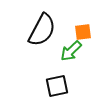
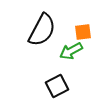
green arrow: rotated 15 degrees clockwise
black square: rotated 15 degrees counterclockwise
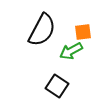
black square: rotated 30 degrees counterclockwise
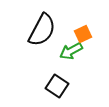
orange square: moved 2 px down; rotated 18 degrees counterclockwise
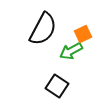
black semicircle: moved 1 px right, 1 px up
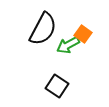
orange square: rotated 30 degrees counterclockwise
green arrow: moved 3 px left, 6 px up
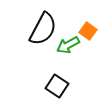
orange square: moved 5 px right, 3 px up
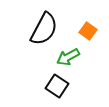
black semicircle: moved 1 px right
green arrow: moved 12 px down
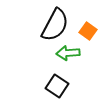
black semicircle: moved 11 px right, 4 px up
green arrow: moved 4 px up; rotated 25 degrees clockwise
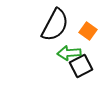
green arrow: moved 1 px right
black square: moved 24 px right, 20 px up; rotated 30 degrees clockwise
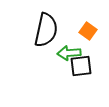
black semicircle: moved 9 px left, 5 px down; rotated 16 degrees counterclockwise
black square: rotated 20 degrees clockwise
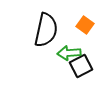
orange square: moved 3 px left, 6 px up
black square: rotated 20 degrees counterclockwise
